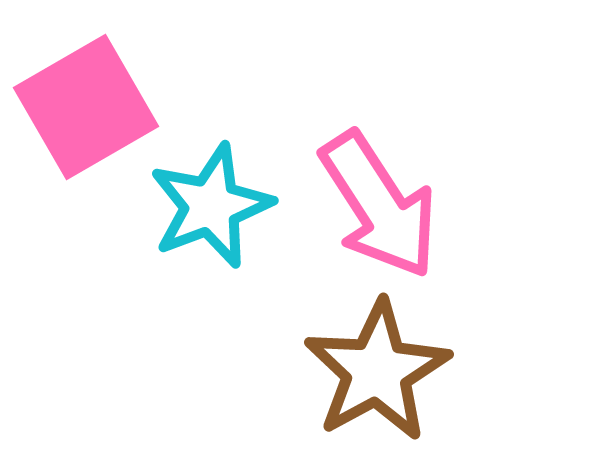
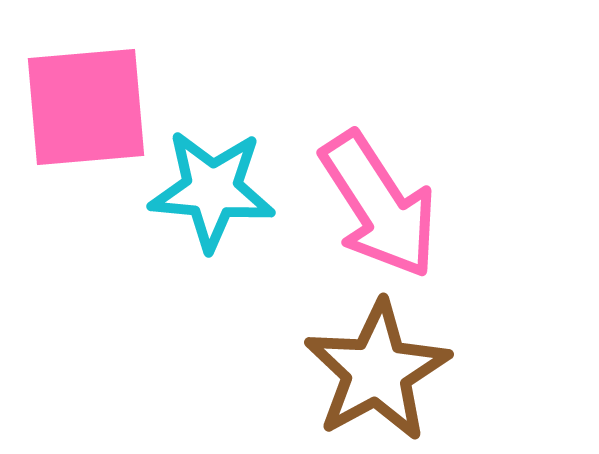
pink square: rotated 25 degrees clockwise
cyan star: moved 1 px right, 16 px up; rotated 26 degrees clockwise
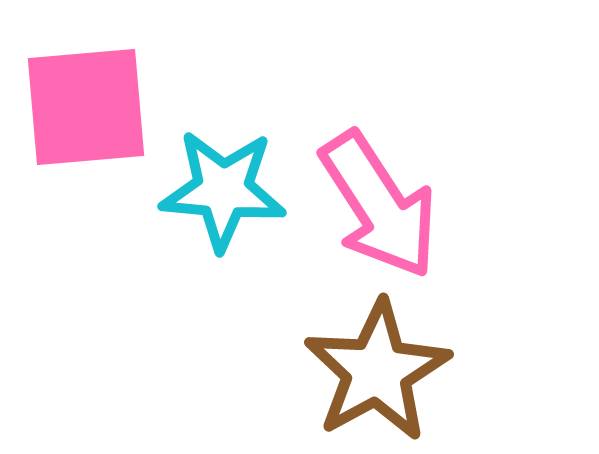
cyan star: moved 11 px right
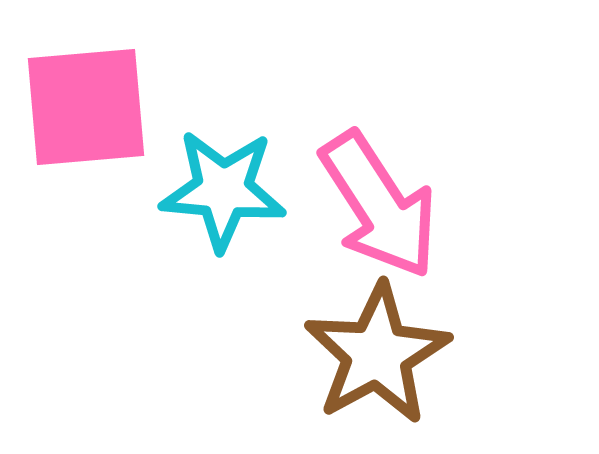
brown star: moved 17 px up
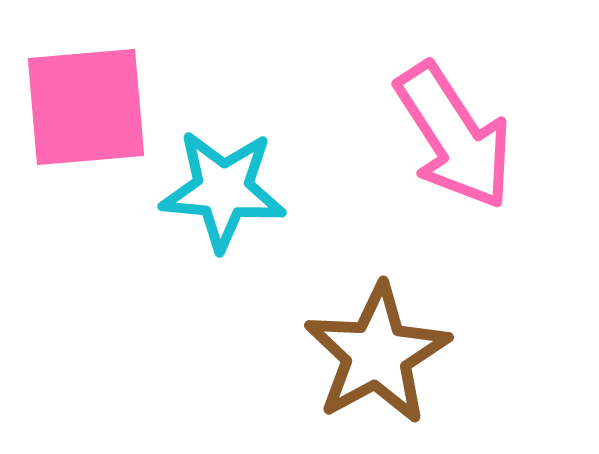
pink arrow: moved 75 px right, 69 px up
